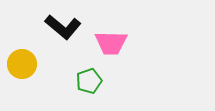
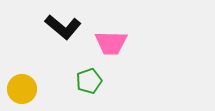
yellow circle: moved 25 px down
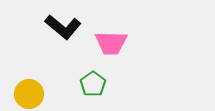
green pentagon: moved 4 px right, 3 px down; rotated 15 degrees counterclockwise
yellow circle: moved 7 px right, 5 px down
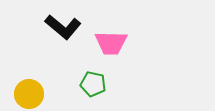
green pentagon: rotated 25 degrees counterclockwise
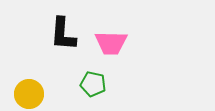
black L-shape: moved 7 px down; rotated 54 degrees clockwise
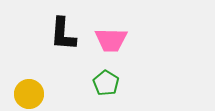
pink trapezoid: moved 3 px up
green pentagon: moved 13 px right, 1 px up; rotated 20 degrees clockwise
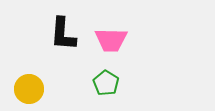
yellow circle: moved 5 px up
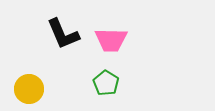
black L-shape: rotated 27 degrees counterclockwise
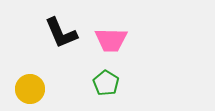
black L-shape: moved 2 px left, 1 px up
yellow circle: moved 1 px right
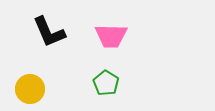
black L-shape: moved 12 px left, 1 px up
pink trapezoid: moved 4 px up
